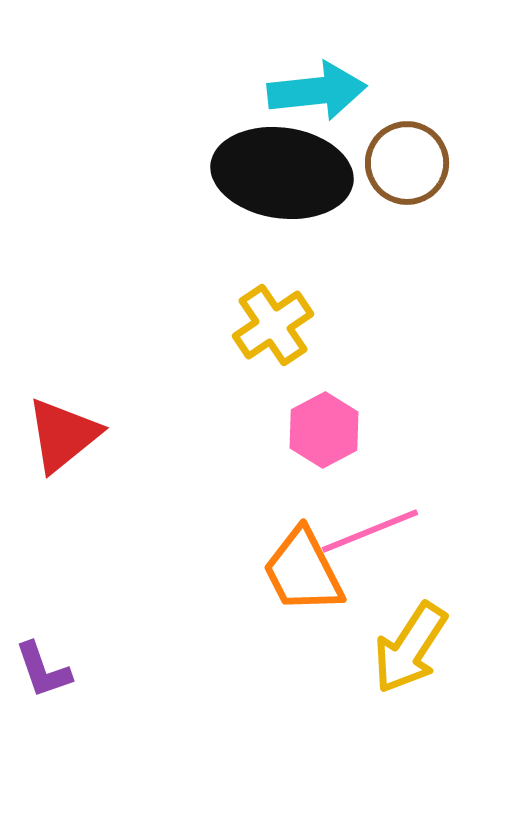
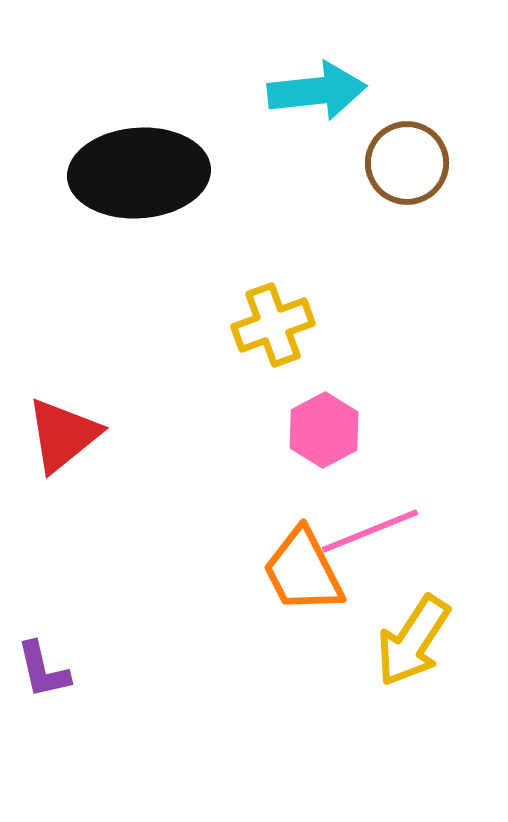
black ellipse: moved 143 px left; rotated 12 degrees counterclockwise
yellow cross: rotated 14 degrees clockwise
yellow arrow: moved 3 px right, 7 px up
purple L-shape: rotated 6 degrees clockwise
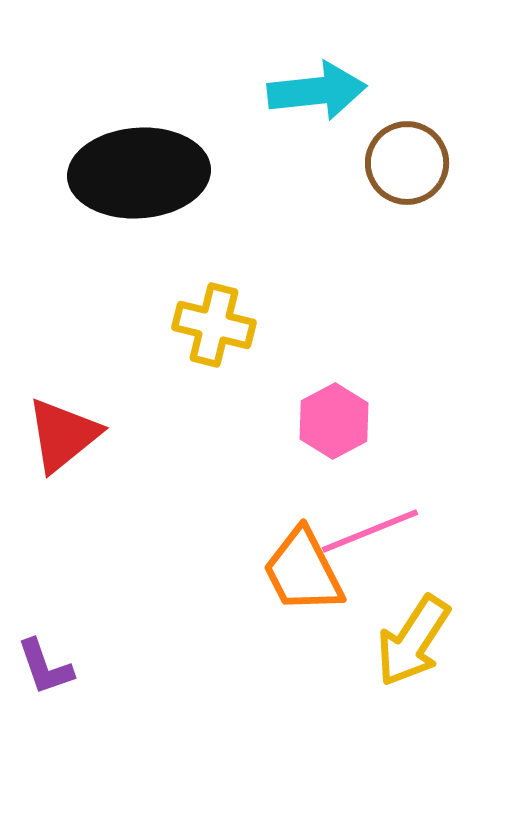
yellow cross: moved 59 px left; rotated 34 degrees clockwise
pink hexagon: moved 10 px right, 9 px up
purple L-shape: moved 2 px right, 3 px up; rotated 6 degrees counterclockwise
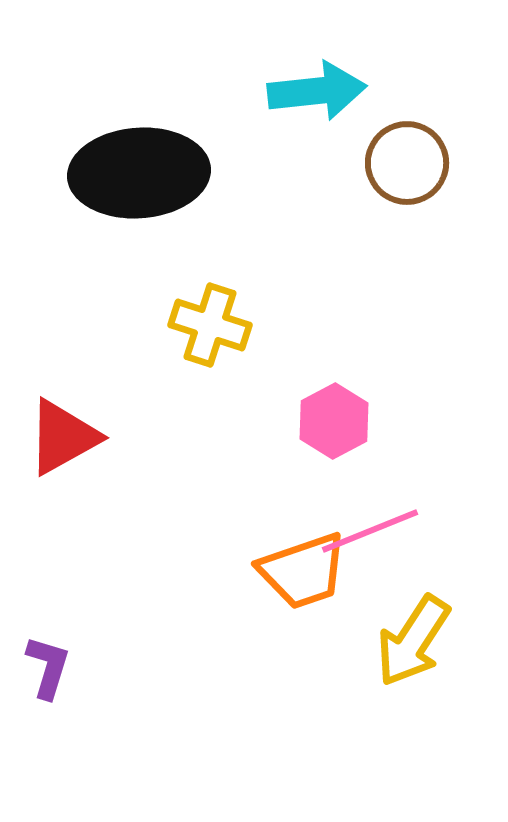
yellow cross: moved 4 px left; rotated 4 degrees clockwise
red triangle: moved 2 px down; rotated 10 degrees clockwise
orange trapezoid: rotated 82 degrees counterclockwise
purple L-shape: moved 3 px right; rotated 144 degrees counterclockwise
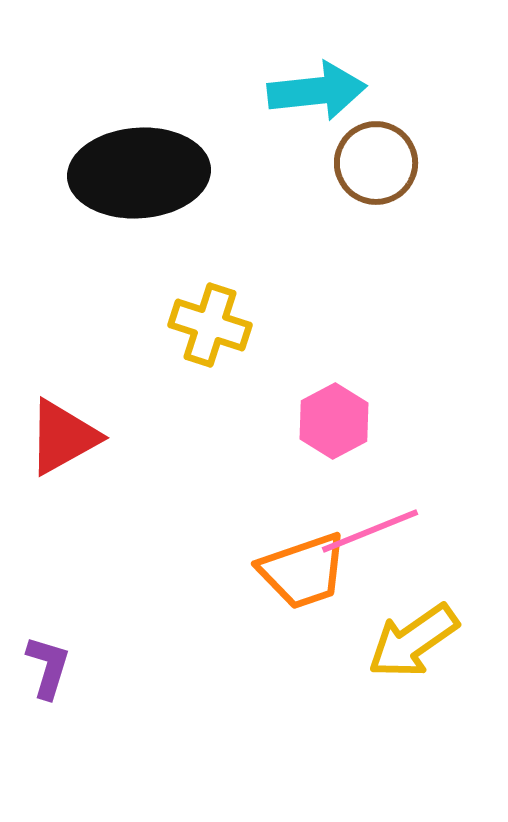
brown circle: moved 31 px left
yellow arrow: rotated 22 degrees clockwise
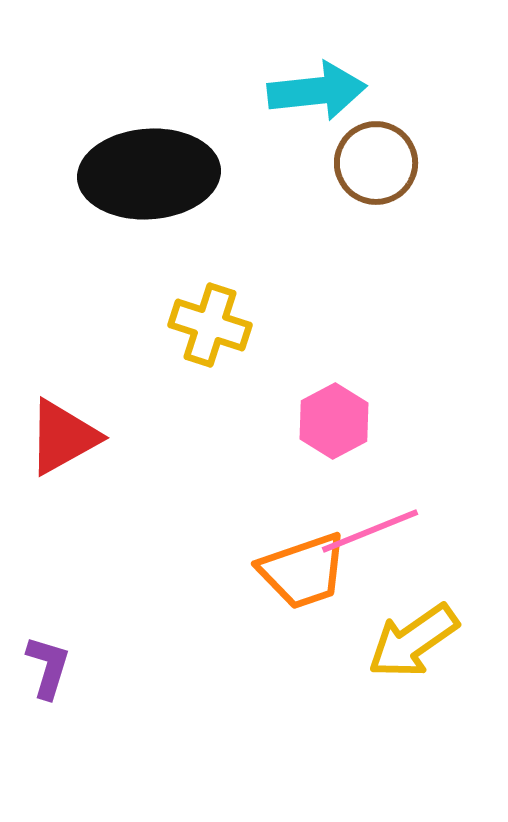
black ellipse: moved 10 px right, 1 px down
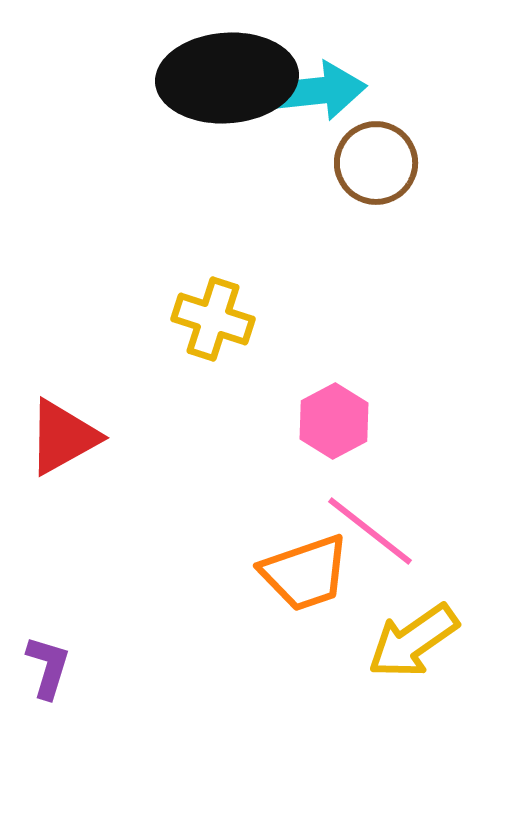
black ellipse: moved 78 px right, 96 px up
yellow cross: moved 3 px right, 6 px up
pink line: rotated 60 degrees clockwise
orange trapezoid: moved 2 px right, 2 px down
